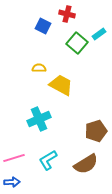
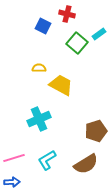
cyan L-shape: moved 1 px left
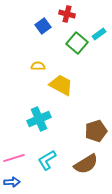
blue square: rotated 28 degrees clockwise
yellow semicircle: moved 1 px left, 2 px up
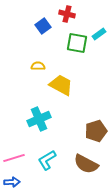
green square: rotated 30 degrees counterclockwise
brown semicircle: rotated 60 degrees clockwise
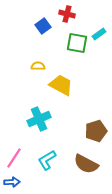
pink line: rotated 40 degrees counterclockwise
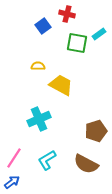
blue arrow: rotated 35 degrees counterclockwise
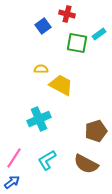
yellow semicircle: moved 3 px right, 3 px down
